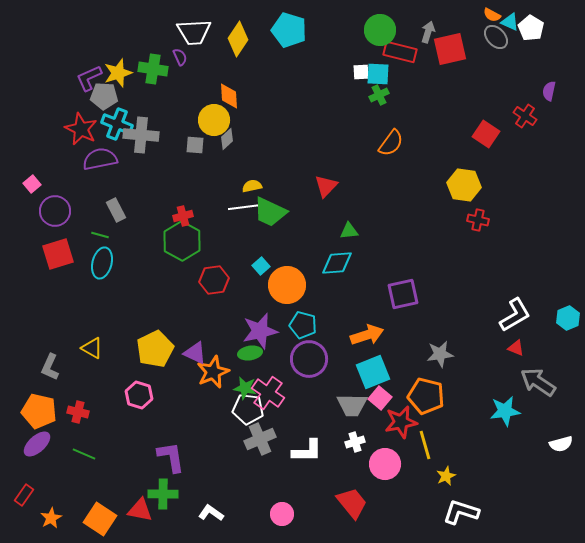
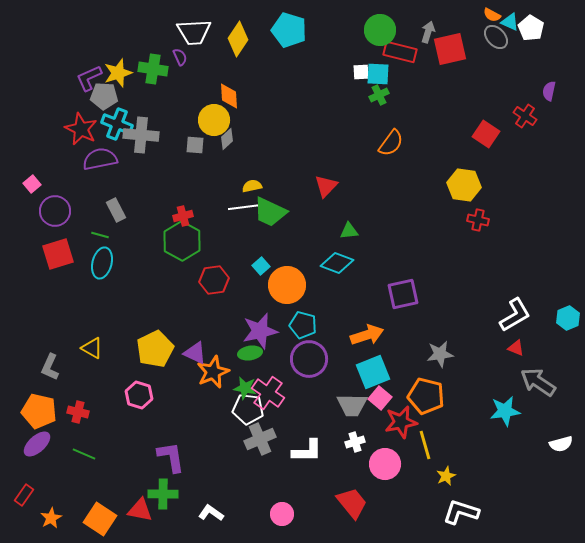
cyan diamond at (337, 263): rotated 24 degrees clockwise
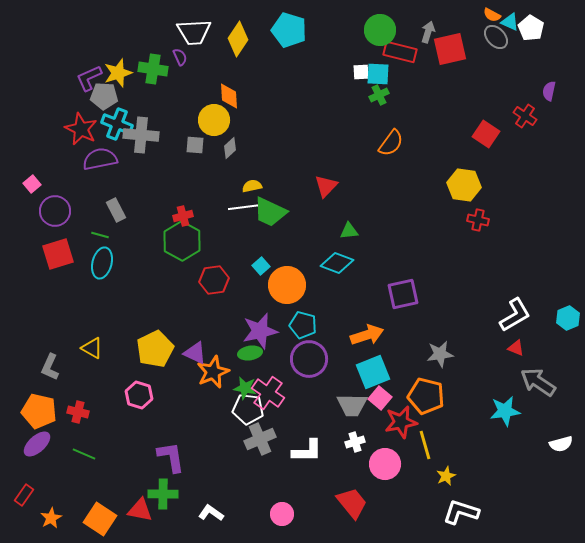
gray diamond at (227, 139): moved 3 px right, 9 px down
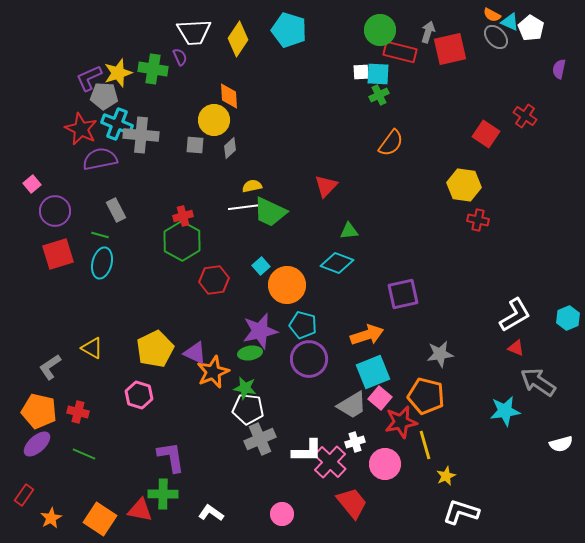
purple semicircle at (549, 91): moved 10 px right, 22 px up
gray L-shape at (50, 367): rotated 32 degrees clockwise
pink cross at (268, 393): moved 62 px right, 69 px down; rotated 8 degrees clockwise
gray trapezoid at (352, 405): rotated 32 degrees counterclockwise
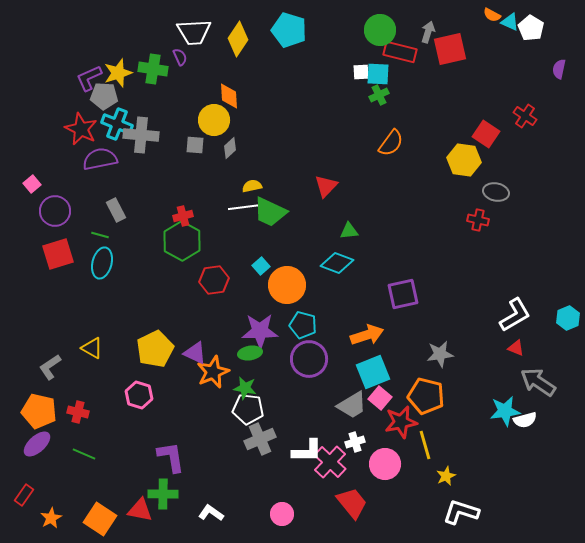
gray ellipse at (496, 37): moved 155 px down; rotated 35 degrees counterclockwise
yellow hexagon at (464, 185): moved 25 px up
purple star at (260, 331): rotated 12 degrees clockwise
white semicircle at (561, 444): moved 36 px left, 24 px up
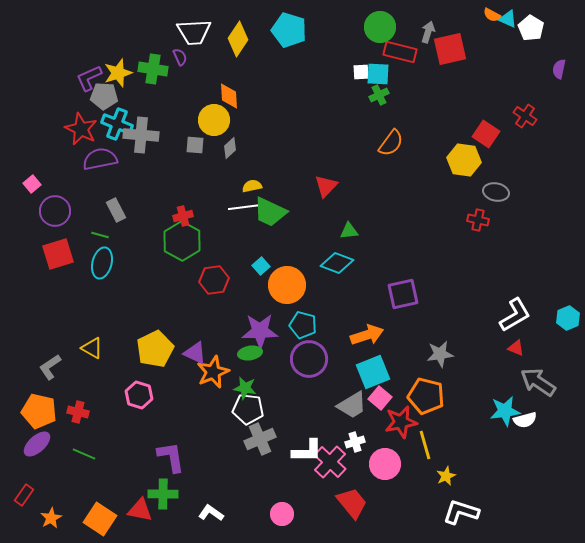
cyan triangle at (510, 22): moved 2 px left, 3 px up
green circle at (380, 30): moved 3 px up
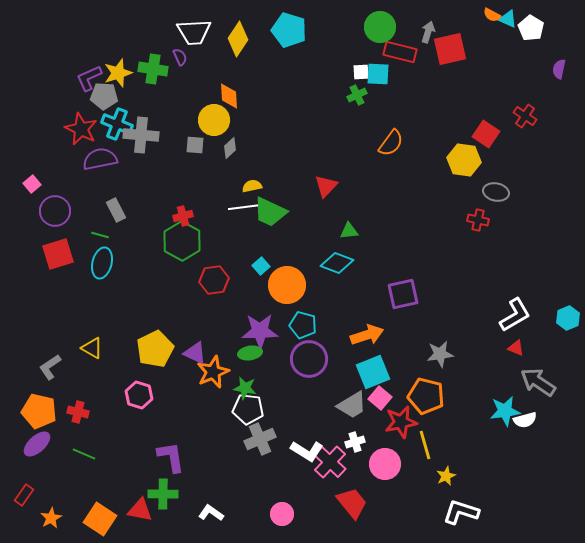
green cross at (379, 95): moved 22 px left
white L-shape at (307, 451): rotated 32 degrees clockwise
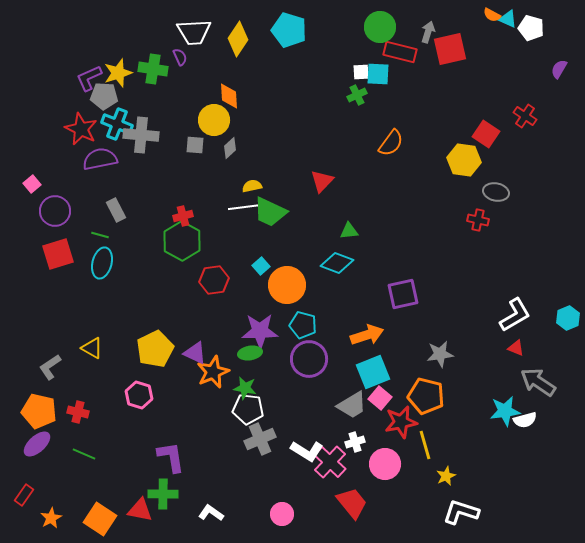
white pentagon at (531, 28): rotated 15 degrees counterclockwise
purple semicircle at (559, 69): rotated 18 degrees clockwise
red triangle at (326, 186): moved 4 px left, 5 px up
